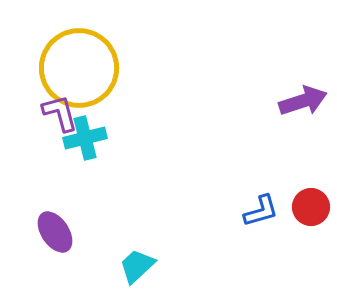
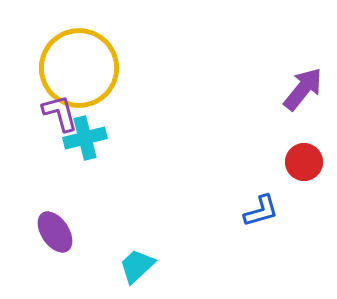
purple arrow: moved 12 px up; rotated 33 degrees counterclockwise
red circle: moved 7 px left, 45 px up
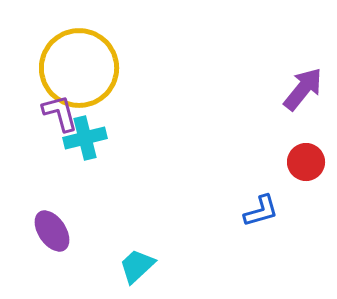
red circle: moved 2 px right
purple ellipse: moved 3 px left, 1 px up
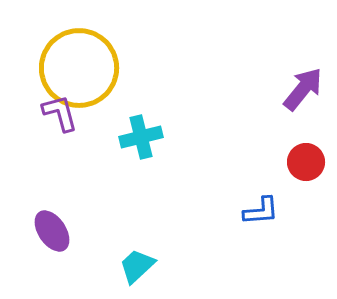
cyan cross: moved 56 px right, 1 px up
blue L-shape: rotated 12 degrees clockwise
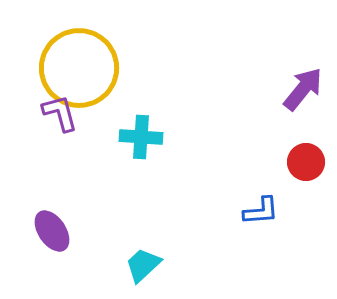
cyan cross: rotated 18 degrees clockwise
cyan trapezoid: moved 6 px right, 1 px up
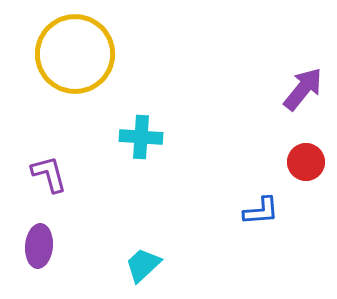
yellow circle: moved 4 px left, 14 px up
purple L-shape: moved 11 px left, 61 px down
purple ellipse: moved 13 px left, 15 px down; rotated 39 degrees clockwise
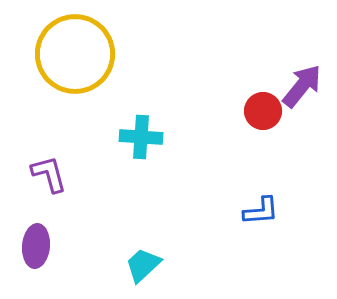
purple arrow: moved 1 px left, 3 px up
red circle: moved 43 px left, 51 px up
purple ellipse: moved 3 px left
